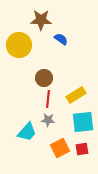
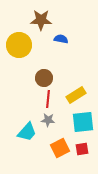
blue semicircle: rotated 24 degrees counterclockwise
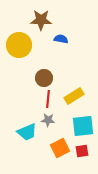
yellow rectangle: moved 2 px left, 1 px down
cyan square: moved 4 px down
cyan trapezoid: rotated 25 degrees clockwise
red square: moved 2 px down
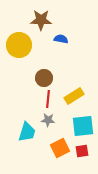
cyan trapezoid: rotated 50 degrees counterclockwise
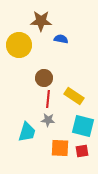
brown star: moved 1 px down
yellow rectangle: rotated 66 degrees clockwise
cyan square: rotated 20 degrees clockwise
orange square: rotated 30 degrees clockwise
